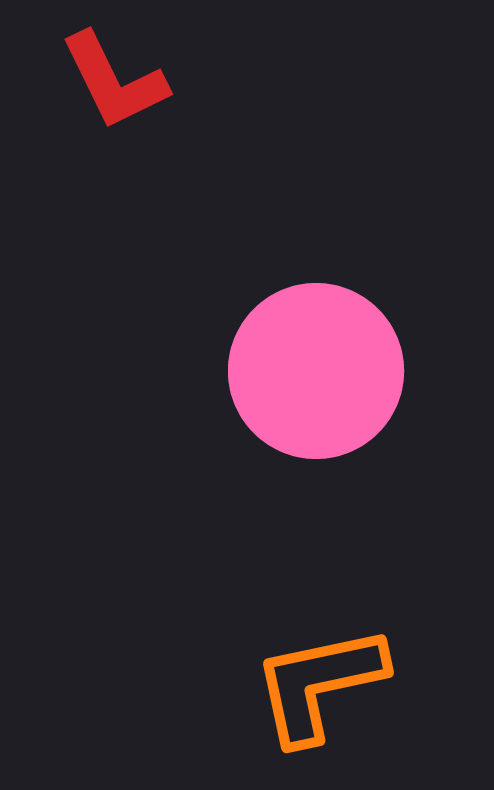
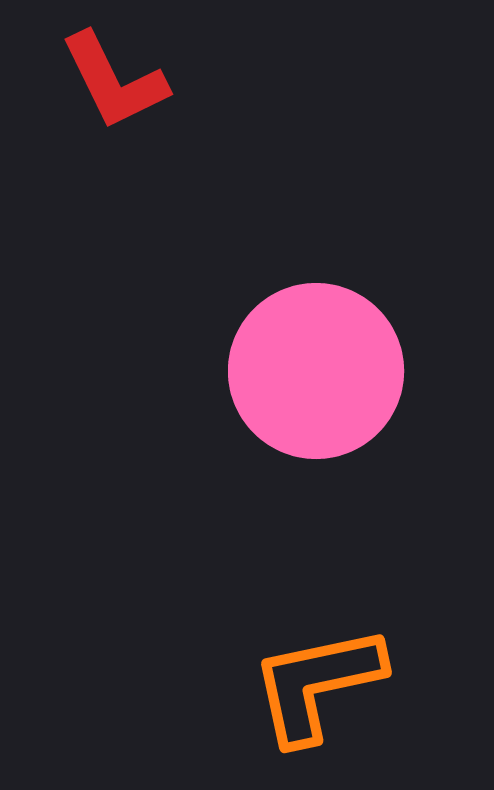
orange L-shape: moved 2 px left
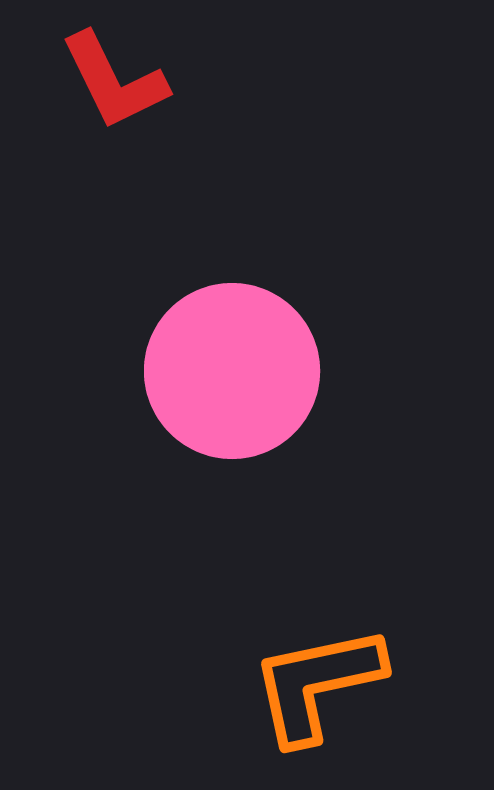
pink circle: moved 84 px left
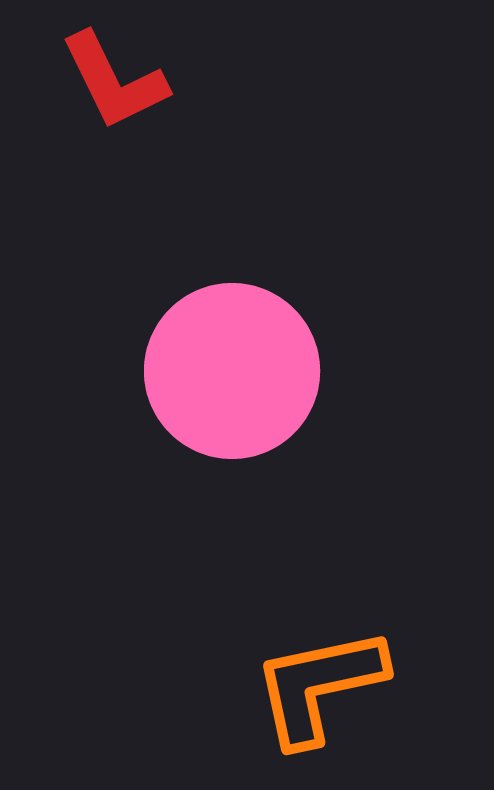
orange L-shape: moved 2 px right, 2 px down
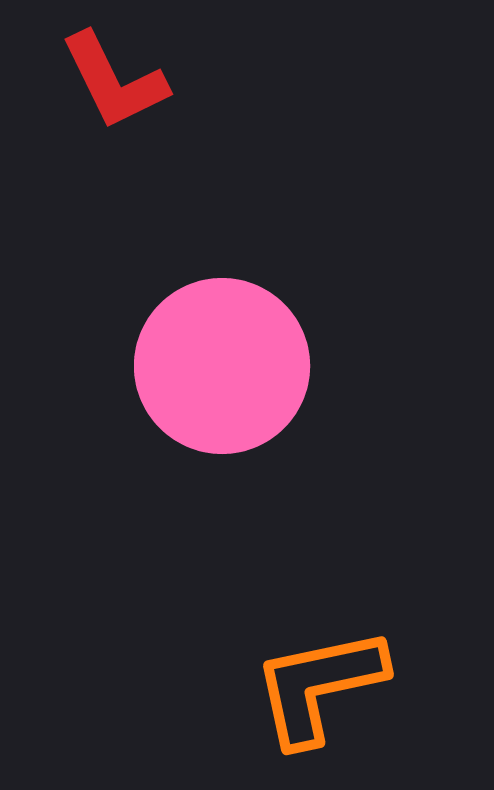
pink circle: moved 10 px left, 5 px up
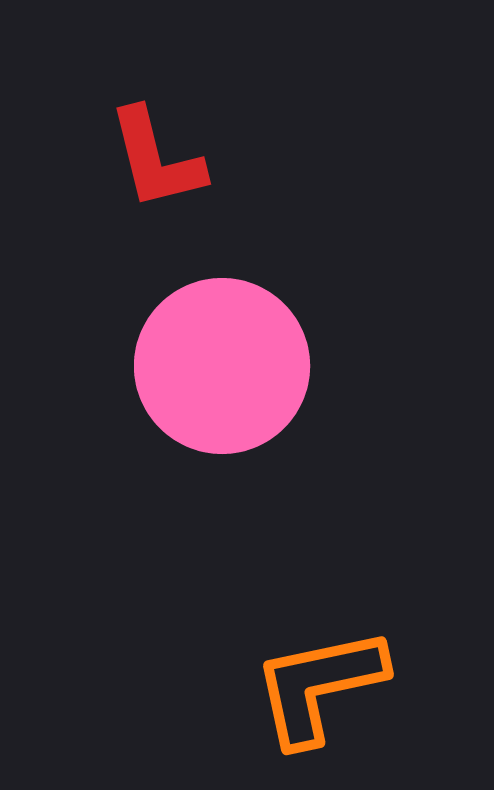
red L-shape: moved 42 px right, 78 px down; rotated 12 degrees clockwise
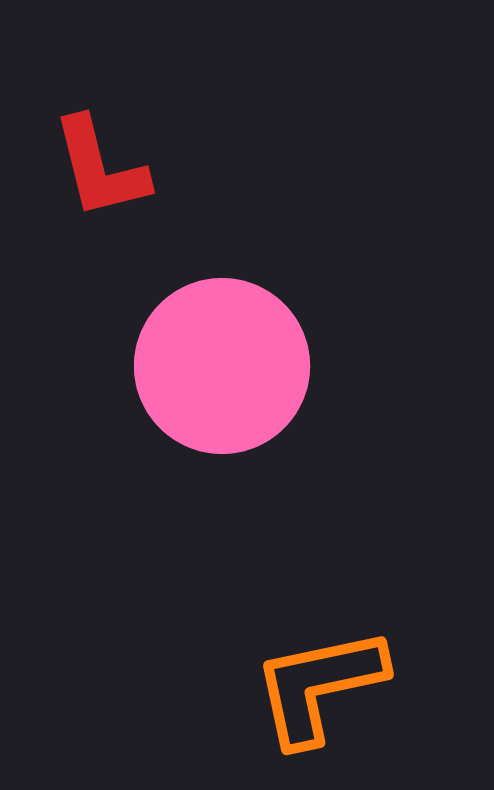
red L-shape: moved 56 px left, 9 px down
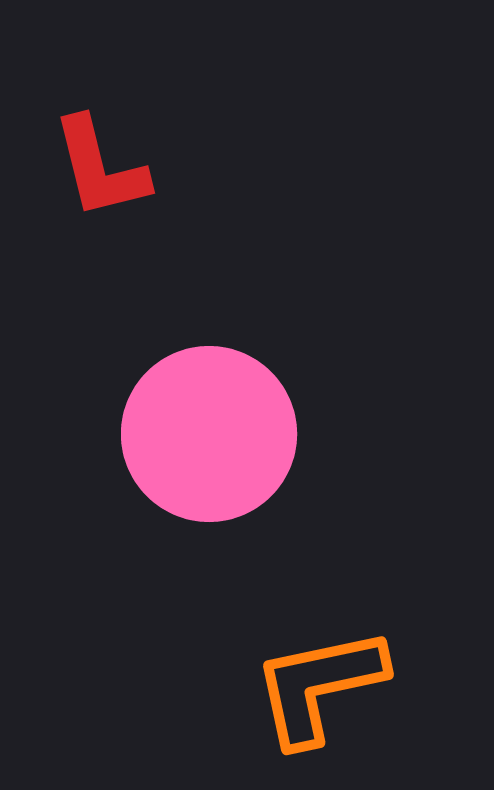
pink circle: moved 13 px left, 68 px down
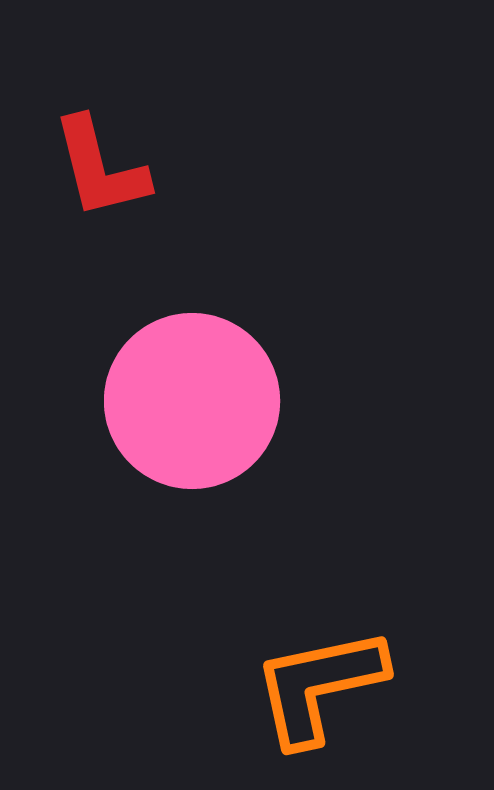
pink circle: moved 17 px left, 33 px up
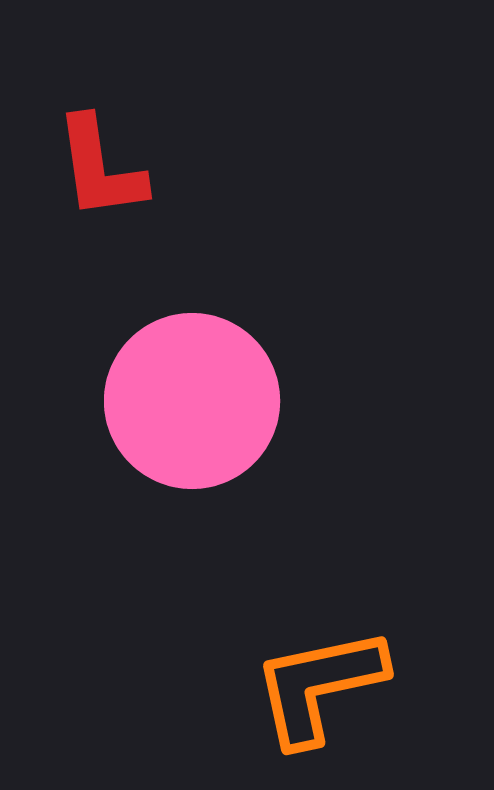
red L-shape: rotated 6 degrees clockwise
